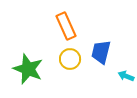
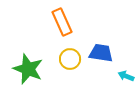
orange rectangle: moved 4 px left, 4 px up
blue trapezoid: moved 1 px down; rotated 85 degrees clockwise
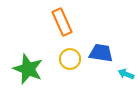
cyan arrow: moved 2 px up
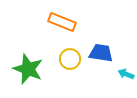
orange rectangle: rotated 44 degrees counterclockwise
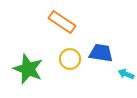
orange rectangle: rotated 12 degrees clockwise
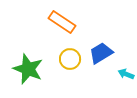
blue trapezoid: rotated 40 degrees counterclockwise
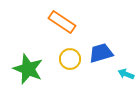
blue trapezoid: rotated 15 degrees clockwise
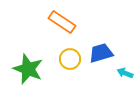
cyan arrow: moved 1 px left, 1 px up
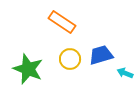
blue trapezoid: moved 2 px down
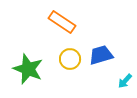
cyan arrow: moved 8 px down; rotated 70 degrees counterclockwise
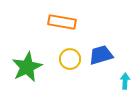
orange rectangle: rotated 24 degrees counterclockwise
green star: moved 1 px left, 2 px up; rotated 24 degrees clockwise
cyan arrow: rotated 140 degrees clockwise
